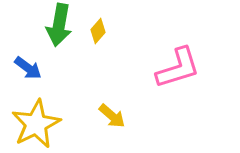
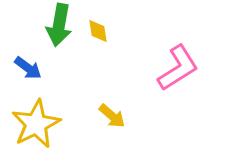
yellow diamond: rotated 50 degrees counterclockwise
pink L-shape: rotated 15 degrees counterclockwise
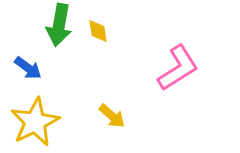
yellow star: moved 1 px left, 2 px up
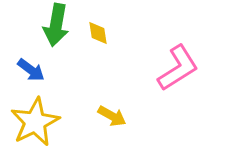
green arrow: moved 3 px left
yellow diamond: moved 2 px down
blue arrow: moved 3 px right, 2 px down
yellow arrow: rotated 12 degrees counterclockwise
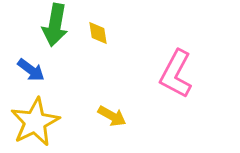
green arrow: moved 1 px left
pink L-shape: moved 2 px left, 6 px down; rotated 150 degrees clockwise
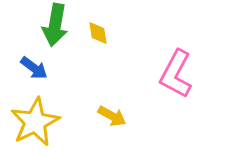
blue arrow: moved 3 px right, 2 px up
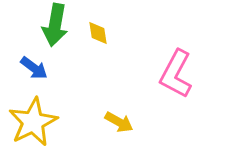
yellow arrow: moved 7 px right, 6 px down
yellow star: moved 2 px left
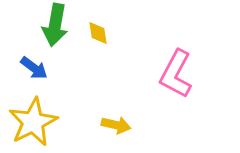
yellow arrow: moved 3 px left, 3 px down; rotated 16 degrees counterclockwise
